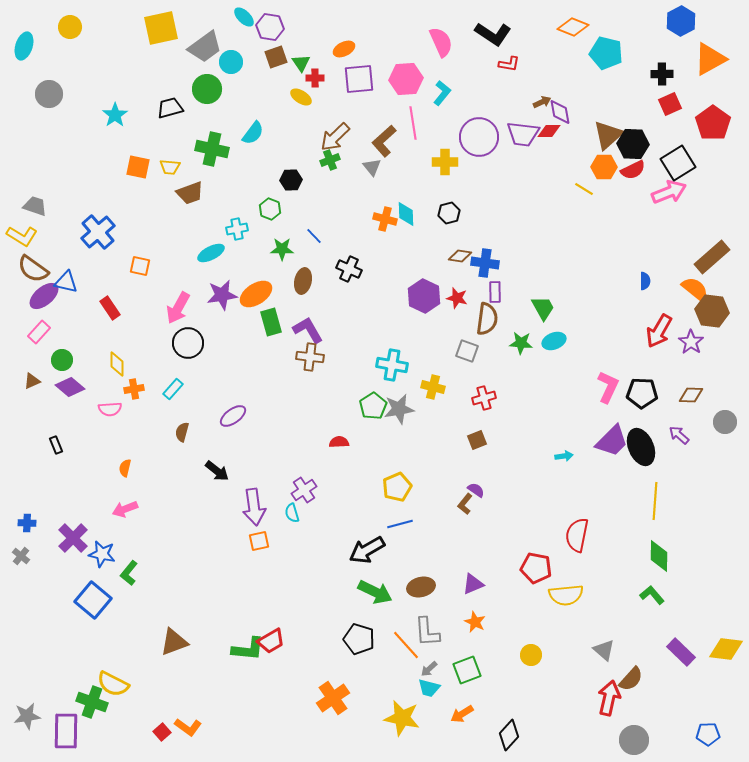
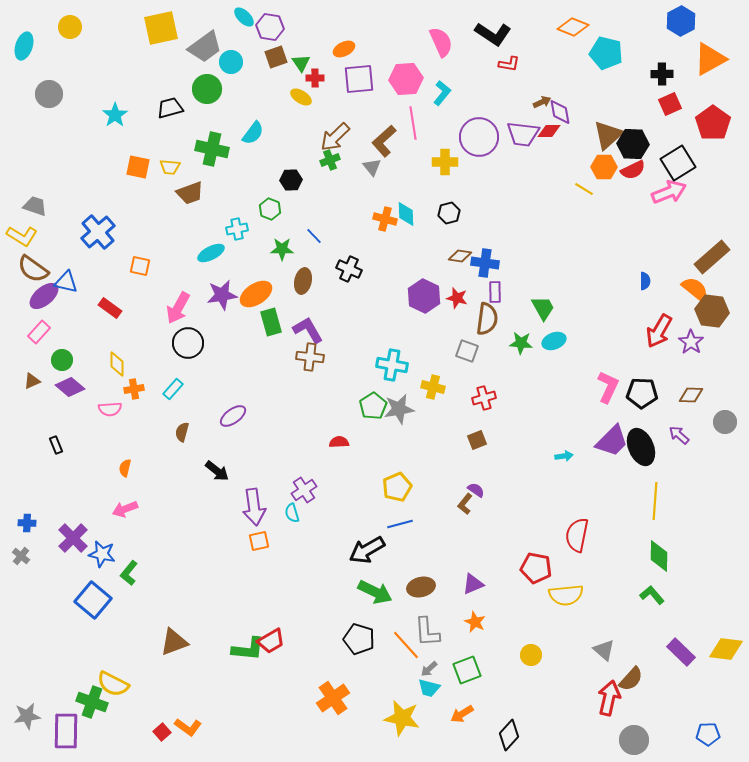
red rectangle at (110, 308): rotated 20 degrees counterclockwise
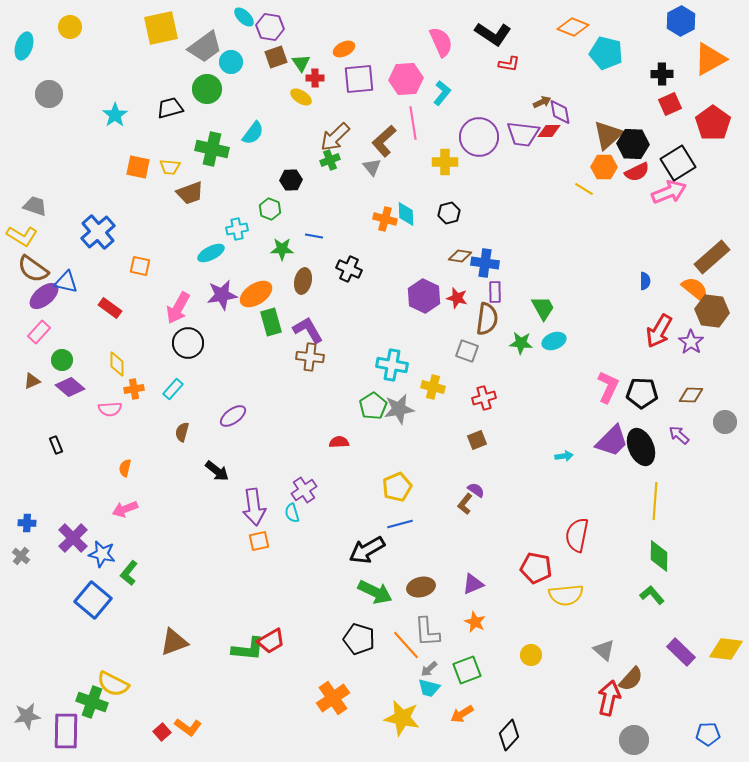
red semicircle at (633, 170): moved 4 px right, 2 px down
blue line at (314, 236): rotated 36 degrees counterclockwise
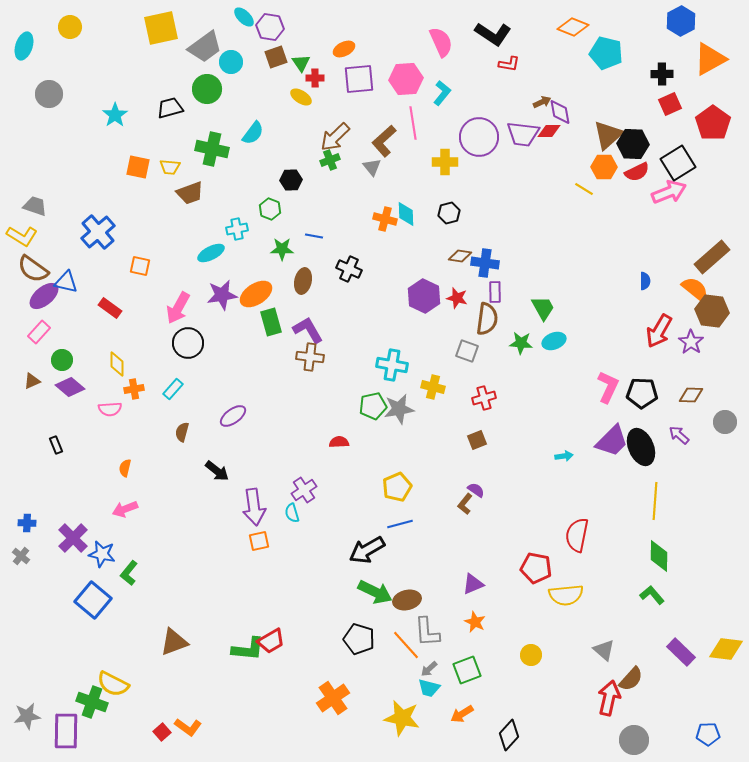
green pentagon at (373, 406): rotated 20 degrees clockwise
brown ellipse at (421, 587): moved 14 px left, 13 px down
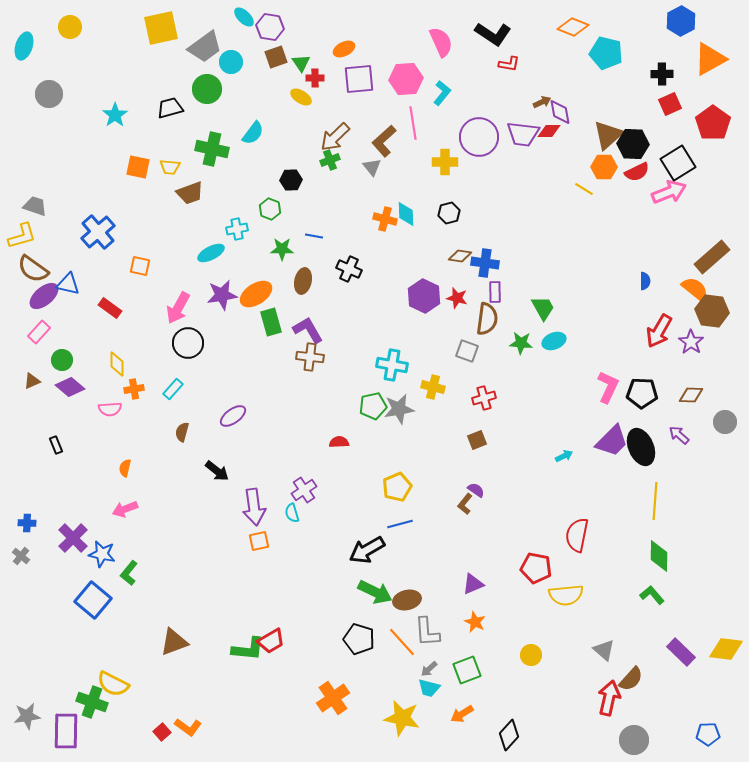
yellow L-shape at (22, 236): rotated 48 degrees counterclockwise
blue triangle at (66, 282): moved 2 px right, 2 px down
cyan arrow at (564, 456): rotated 18 degrees counterclockwise
orange line at (406, 645): moved 4 px left, 3 px up
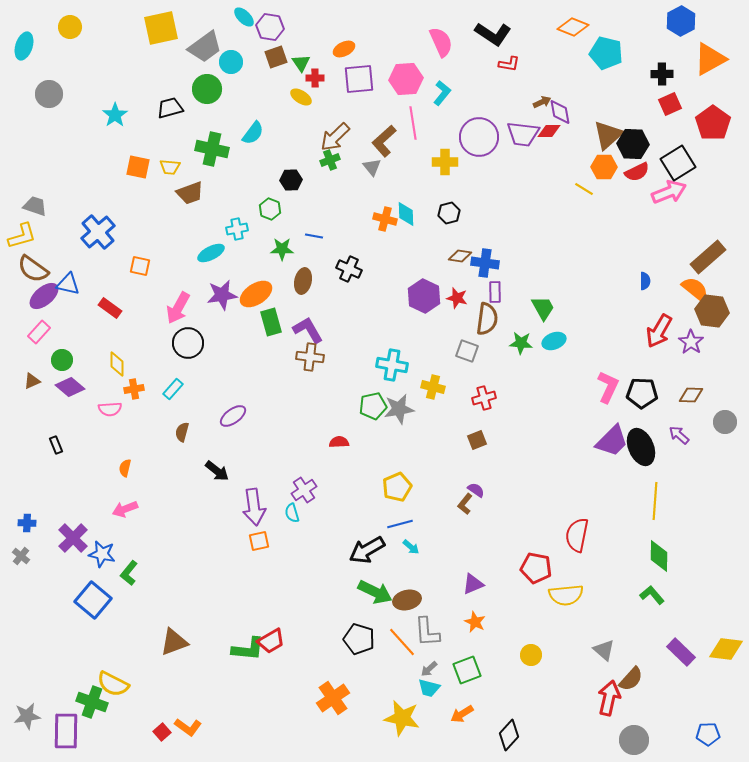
brown rectangle at (712, 257): moved 4 px left
cyan arrow at (564, 456): moved 153 px left, 91 px down; rotated 66 degrees clockwise
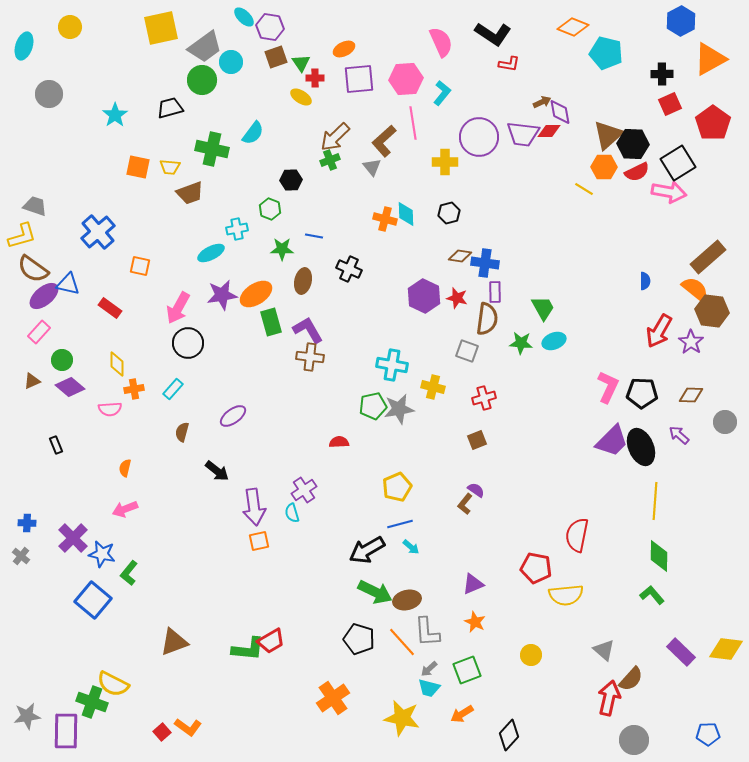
green circle at (207, 89): moved 5 px left, 9 px up
pink arrow at (669, 192): rotated 32 degrees clockwise
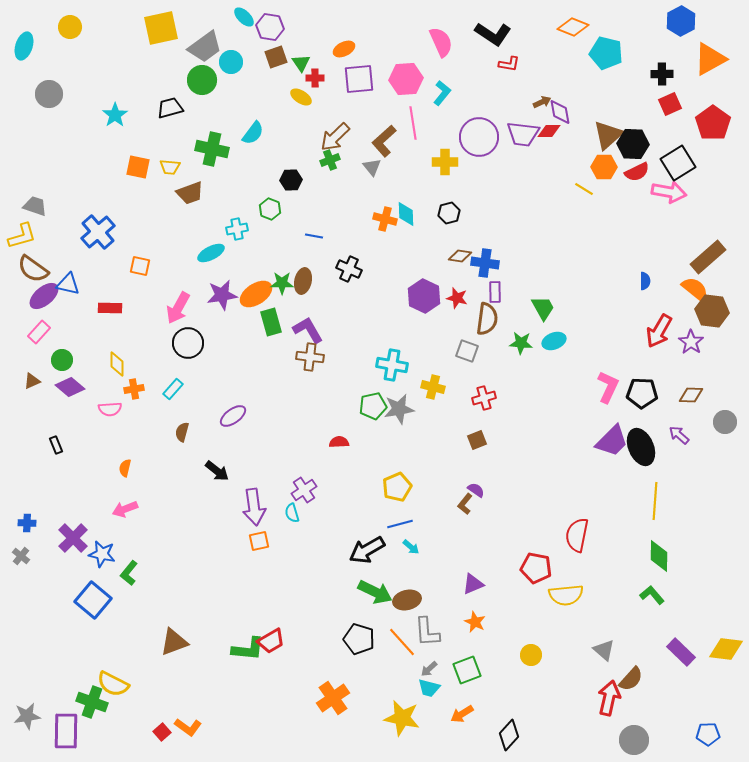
green star at (282, 249): moved 34 px down
red rectangle at (110, 308): rotated 35 degrees counterclockwise
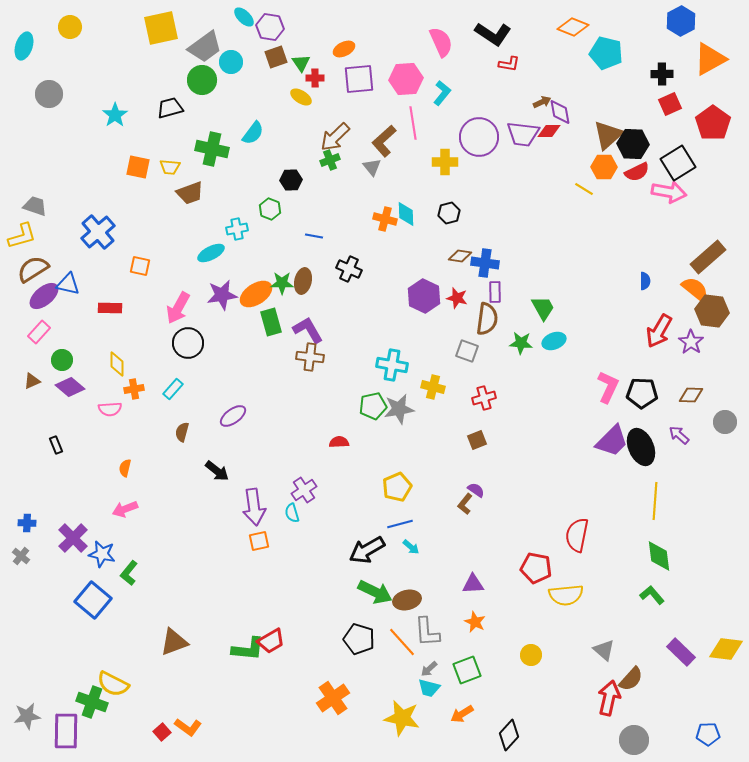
brown semicircle at (33, 269): rotated 112 degrees clockwise
green diamond at (659, 556): rotated 8 degrees counterclockwise
purple triangle at (473, 584): rotated 20 degrees clockwise
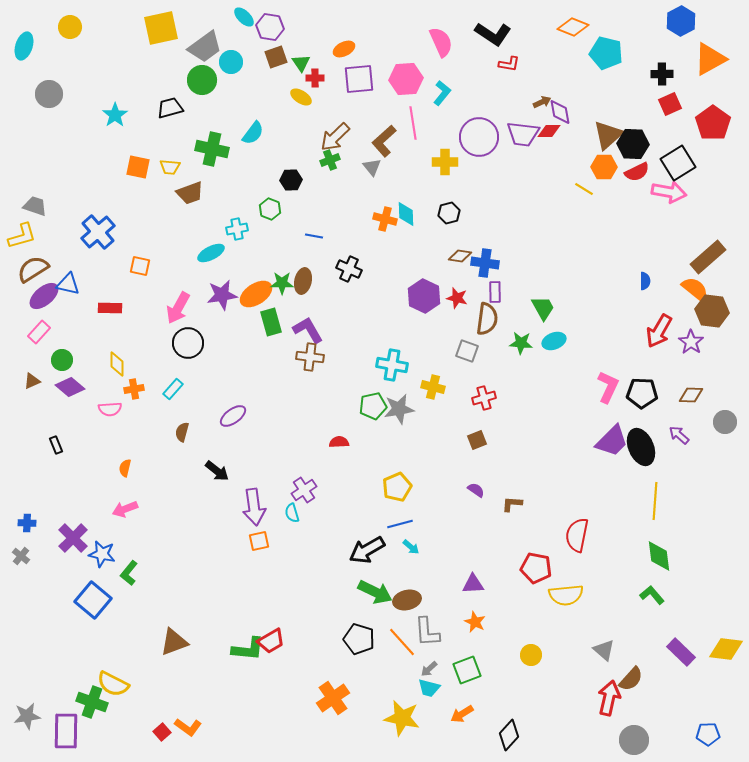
brown L-shape at (465, 504): moved 47 px right; rotated 55 degrees clockwise
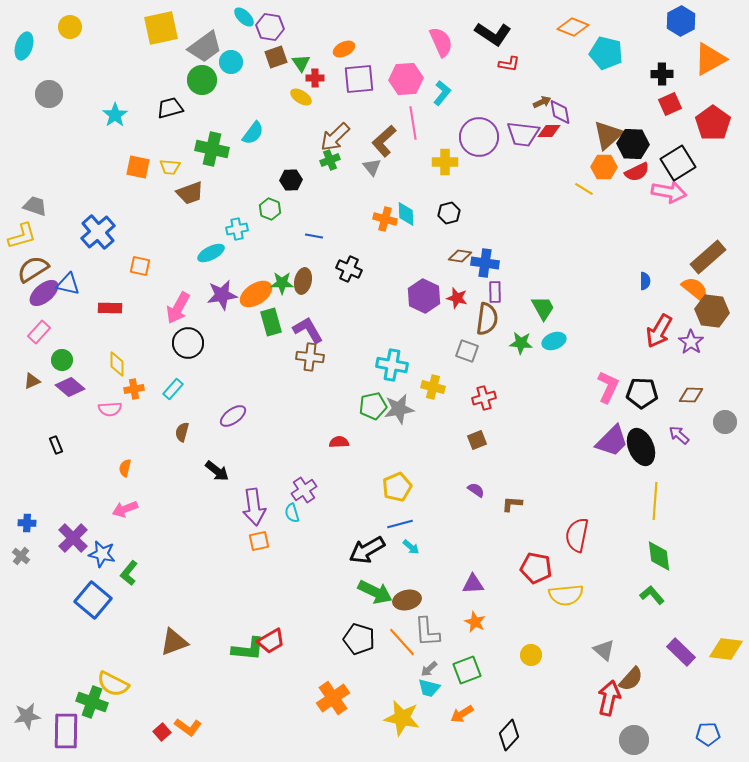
purple ellipse at (44, 296): moved 3 px up
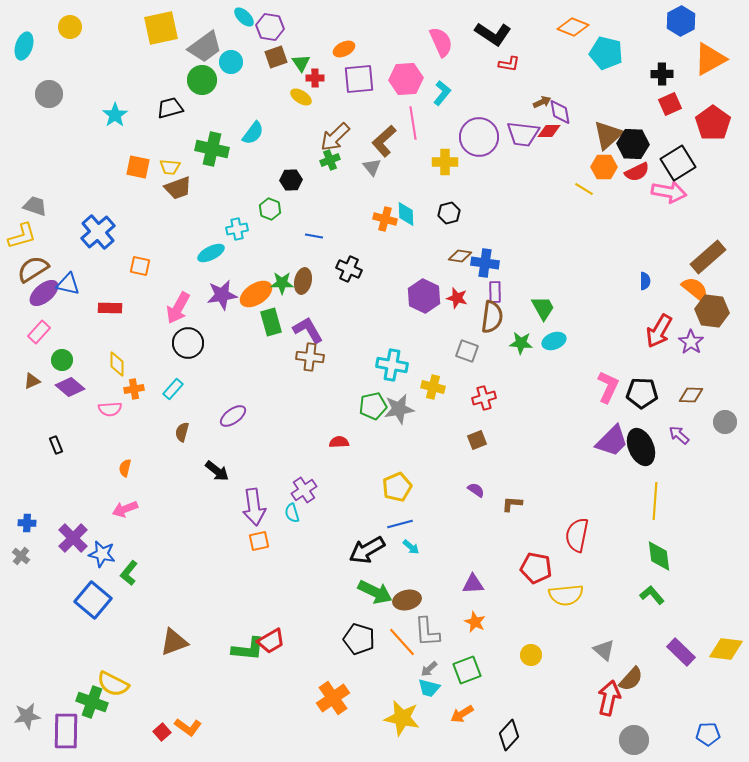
brown trapezoid at (190, 193): moved 12 px left, 5 px up
brown semicircle at (487, 319): moved 5 px right, 2 px up
